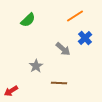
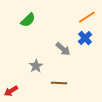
orange line: moved 12 px right, 1 px down
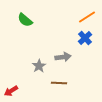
green semicircle: moved 3 px left; rotated 84 degrees clockwise
gray arrow: moved 8 px down; rotated 49 degrees counterclockwise
gray star: moved 3 px right
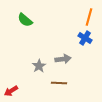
orange line: moved 2 px right; rotated 42 degrees counterclockwise
blue cross: rotated 16 degrees counterclockwise
gray arrow: moved 2 px down
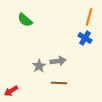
gray arrow: moved 5 px left, 2 px down
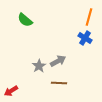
gray arrow: rotated 21 degrees counterclockwise
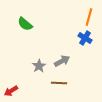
green semicircle: moved 4 px down
gray arrow: moved 4 px right
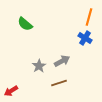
brown line: rotated 21 degrees counterclockwise
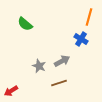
blue cross: moved 4 px left, 1 px down
gray star: rotated 16 degrees counterclockwise
